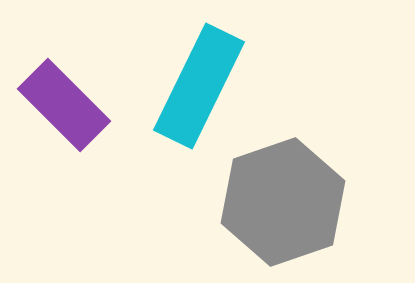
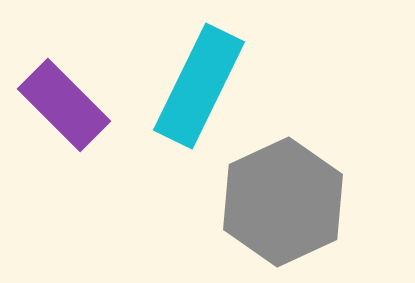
gray hexagon: rotated 6 degrees counterclockwise
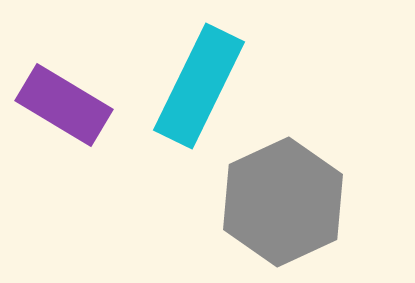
purple rectangle: rotated 14 degrees counterclockwise
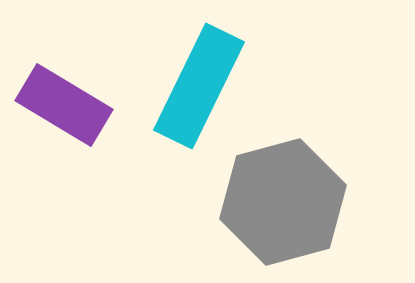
gray hexagon: rotated 10 degrees clockwise
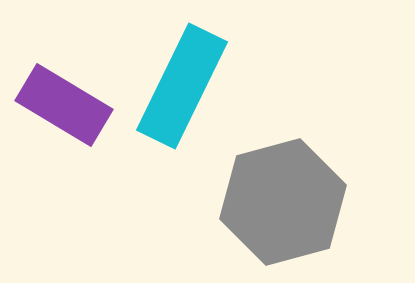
cyan rectangle: moved 17 px left
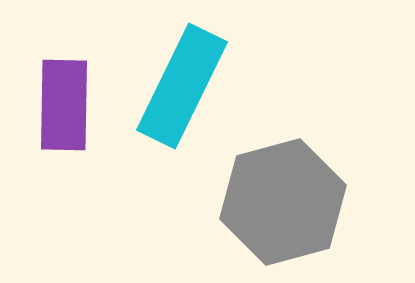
purple rectangle: rotated 60 degrees clockwise
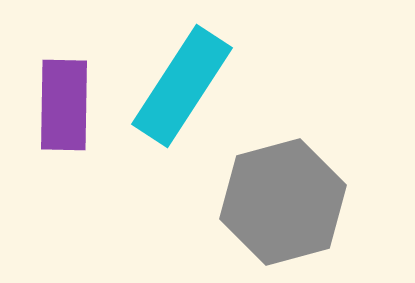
cyan rectangle: rotated 7 degrees clockwise
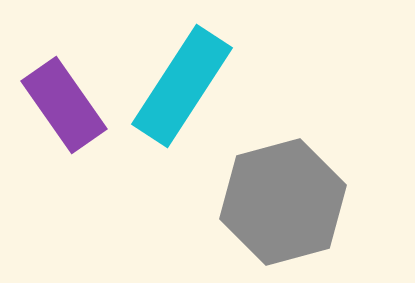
purple rectangle: rotated 36 degrees counterclockwise
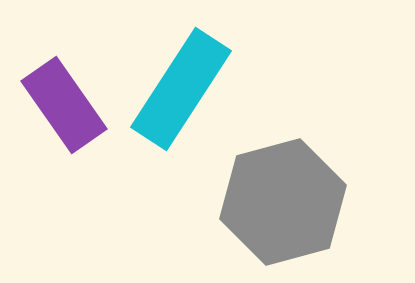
cyan rectangle: moved 1 px left, 3 px down
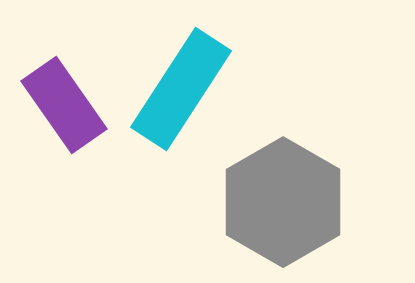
gray hexagon: rotated 15 degrees counterclockwise
